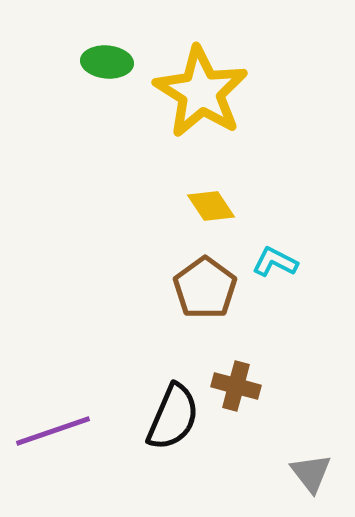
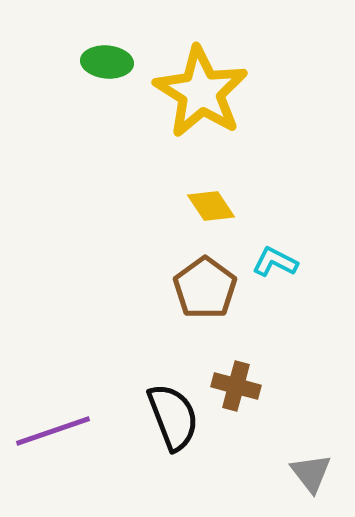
black semicircle: rotated 44 degrees counterclockwise
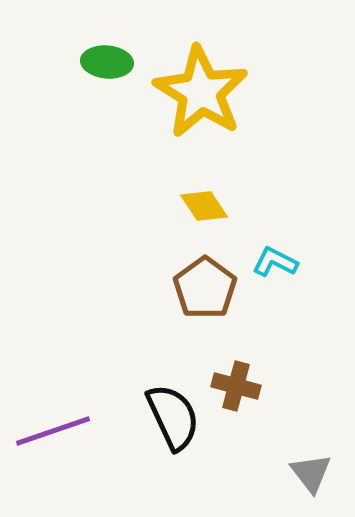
yellow diamond: moved 7 px left
black semicircle: rotated 4 degrees counterclockwise
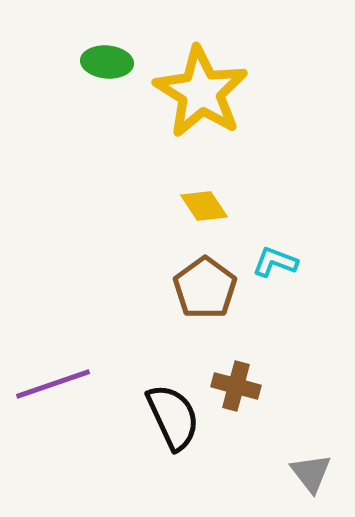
cyan L-shape: rotated 6 degrees counterclockwise
purple line: moved 47 px up
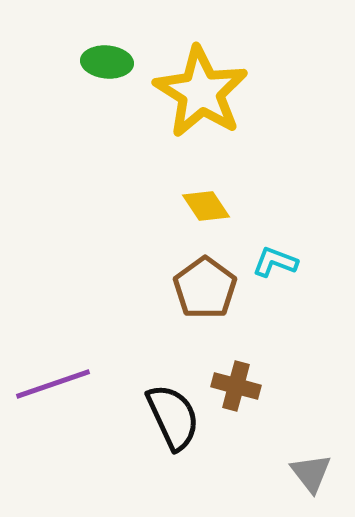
yellow diamond: moved 2 px right
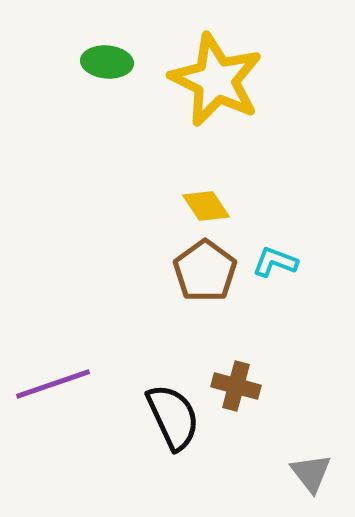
yellow star: moved 15 px right, 12 px up; rotated 6 degrees counterclockwise
brown pentagon: moved 17 px up
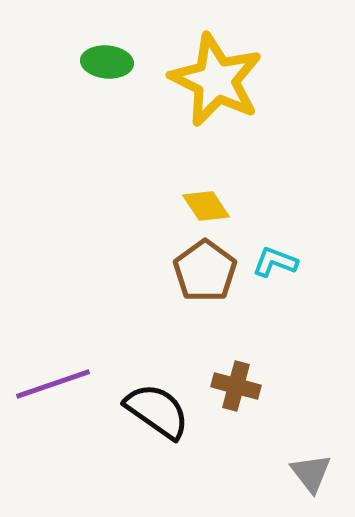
black semicircle: moved 16 px left, 6 px up; rotated 30 degrees counterclockwise
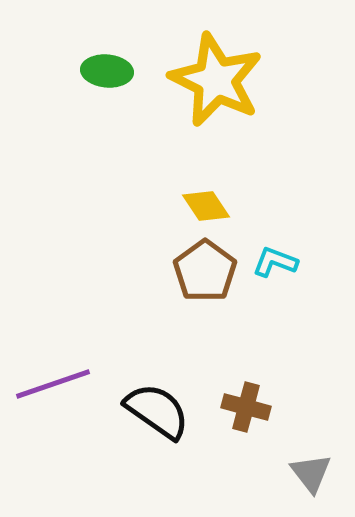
green ellipse: moved 9 px down
brown cross: moved 10 px right, 21 px down
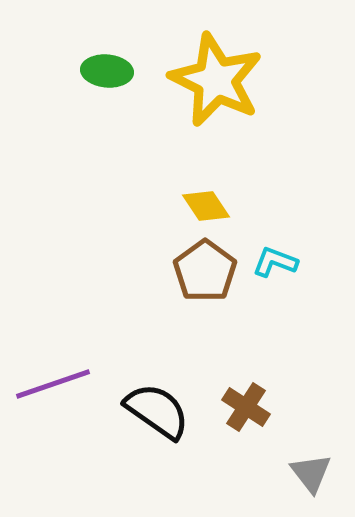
brown cross: rotated 18 degrees clockwise
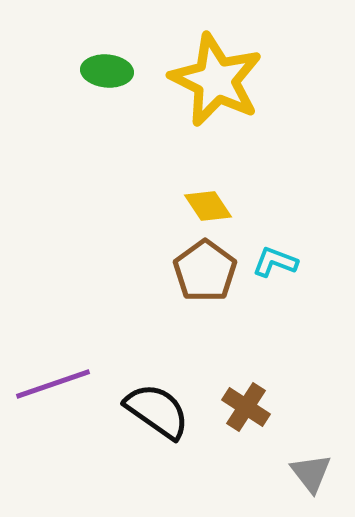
yellow diamond: moved 2 px right
